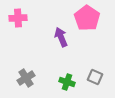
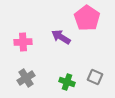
pink cross: moved 5 px right, 24 px down
purple arrow: rotated 36 degrees counterclockwise
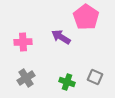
pink pentagon: moved 1 px left, 1 px up
